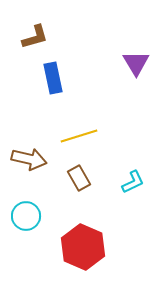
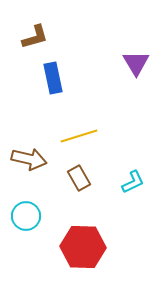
red hexagon: rotated 21 degrees counterclockwise
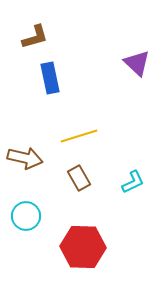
purple triangle: moved 1 px right; rotated 16 degrees counterclockwise
blue rectangle: moved 3 px left
brown arrow: moved 4 px left, 1 px up
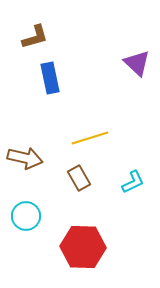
yellow line: moved 11 px right, 2 px down
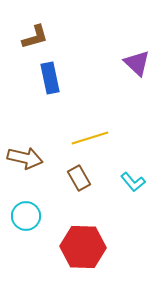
cyan L-shape: rotated 75 degrees clockwise
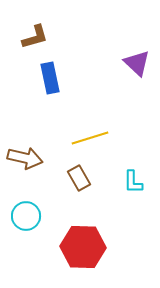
cyan L-shape: rotated 40 degrees clockwise
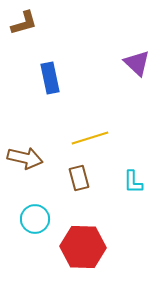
brown L-shape: moved 11 px left, 14 px up
brown rectangle: rotated 15 degrees clockwise
cyan circle: moved 9 px right, 3 px down
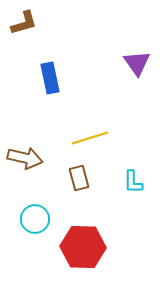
purple triangle: rotated 12 degrees clockwise
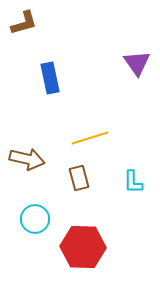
brown arrow: moved 2 px right, 1 px down
